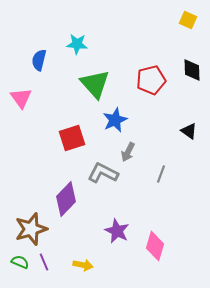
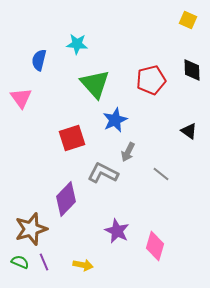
gray line: rotated 72 degrees counterclockwise
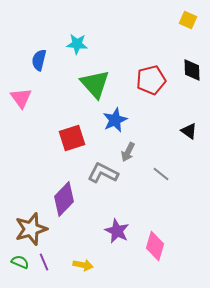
purple diamond: moved 2 px left
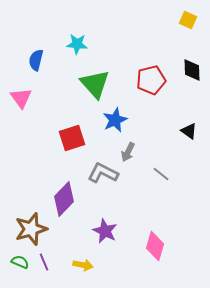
blue semicircle: moved 3 px left
purple star: moved 12 px left
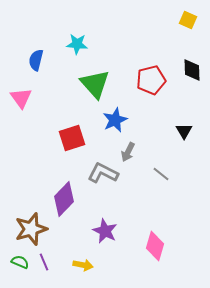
black triangle: moved 5 px left; rotated 24 degrees clockwise
